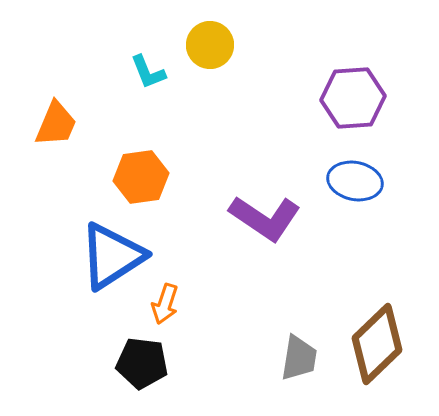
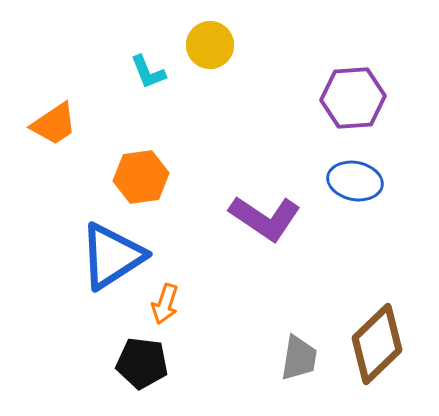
orange trapezoid: moved 2 px left; rotated 33 degrees clockwise
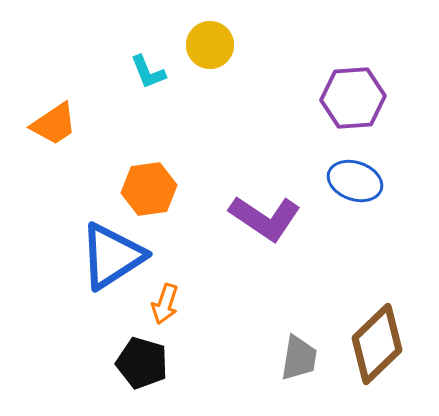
orange hexagon: moved 8 px right, 12 px down
blue ellipse: rotated 8 degrees clockwise
black pentagon: rotated 9 degrees clockwise
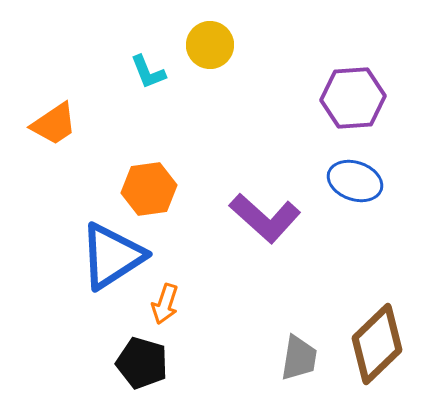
purple L-shape: rotated 8 degrees clockwise
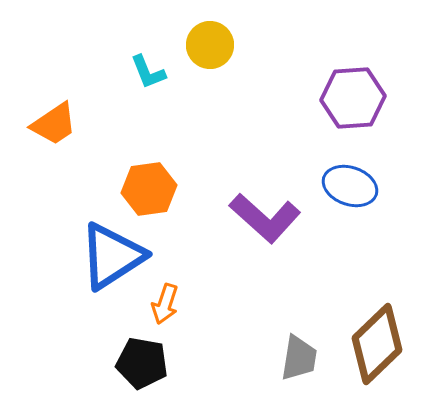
blue ellipse: moved 5 px left, 5 px down
black pentagon: rotated 6 degrees counterclockwise
